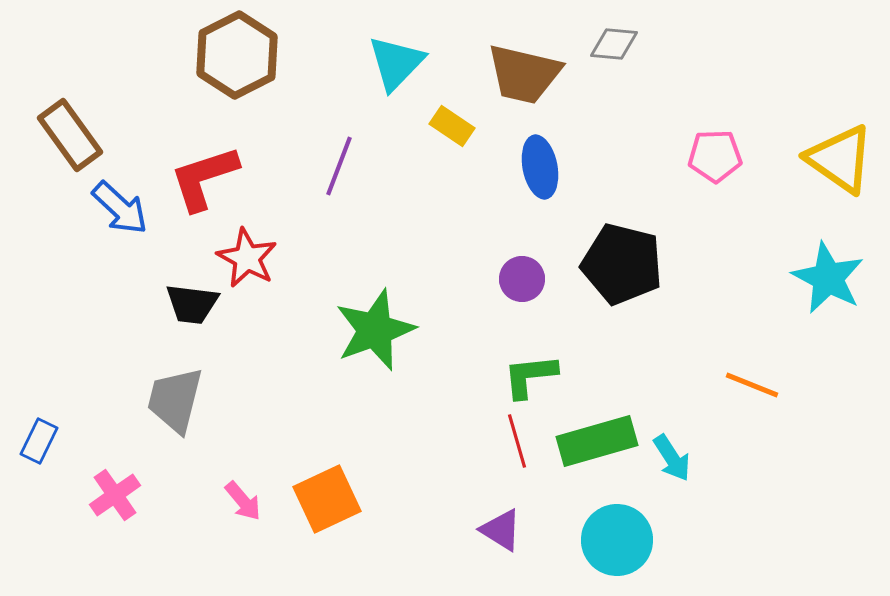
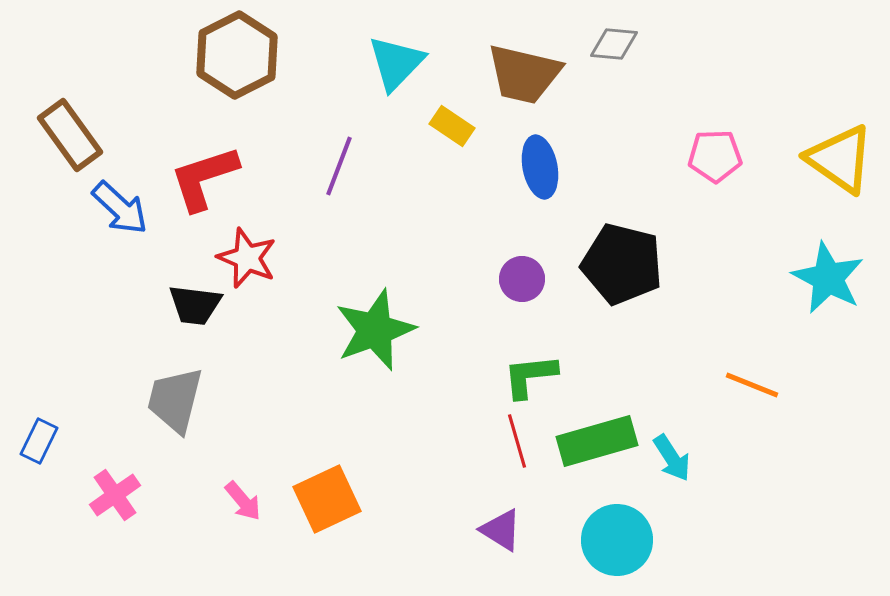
red star: rotated 6 degrees counterclockwise
black trapezoid: moved 3 px right, 1 px down
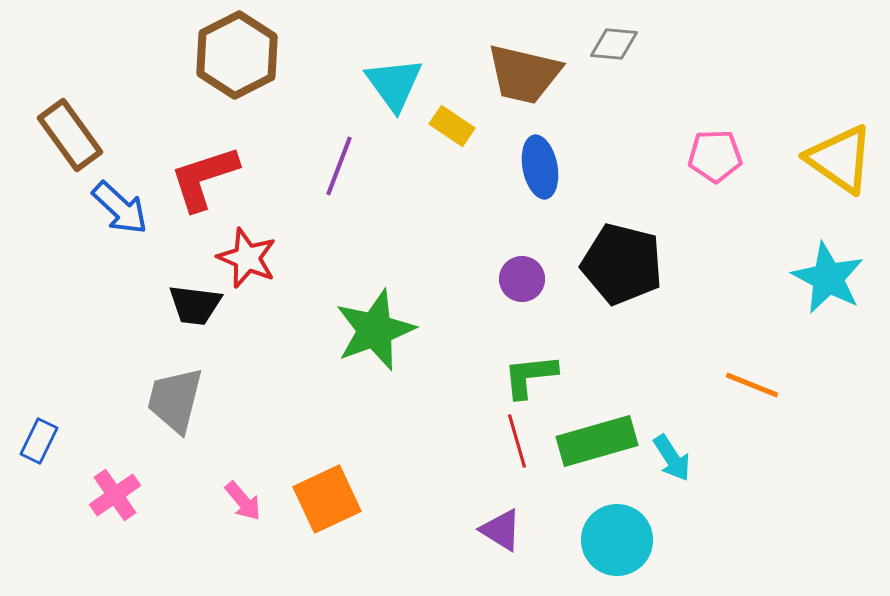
cyan triangle: moved 2 px left, 21 px down; rotated 20 degrees counterclockwise
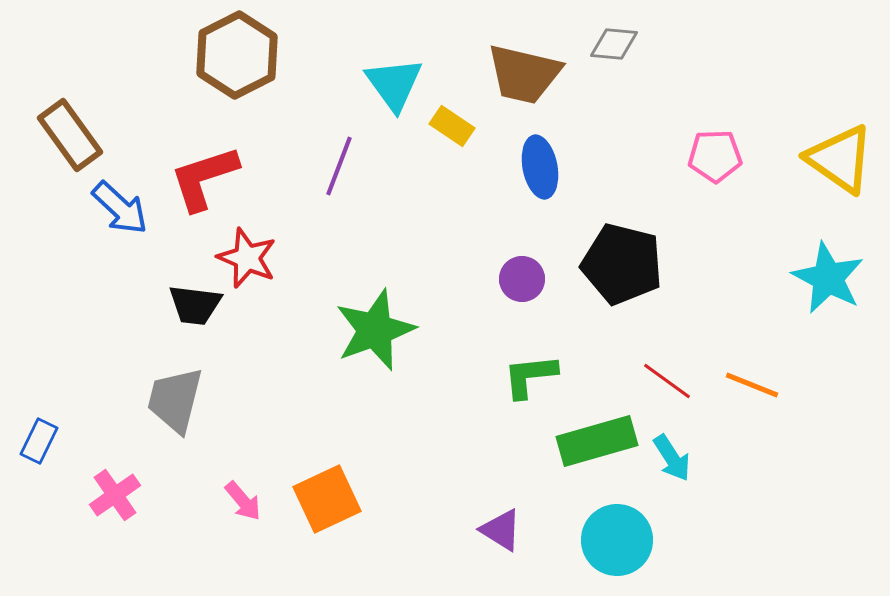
red line: moved 150 px right, 60 px up; rotated 38 degrees counterclockwise
